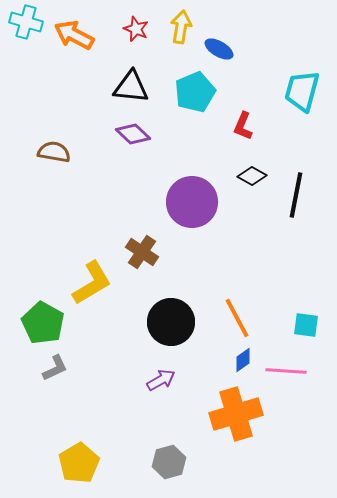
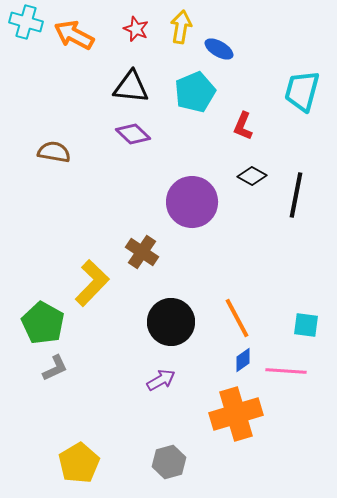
yellow L-shape: rotated 15 degrees counterclockwise
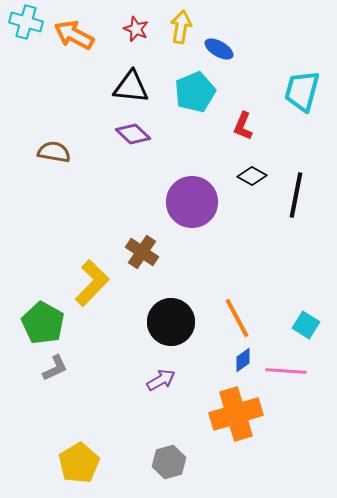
cyan square: rotated 24 degrees clockwise
